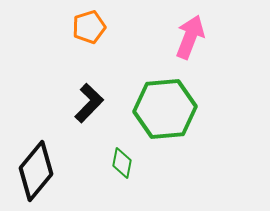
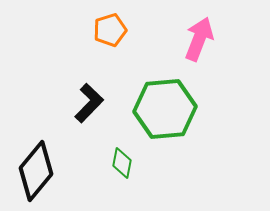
orange pentagon: moved 21 px right, 3 px down
pink arrow: moved 9 px right, 2 px down
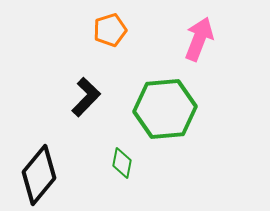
black L-shape: moved 3 px left, 6 px up
black diamond: moved 3 px right, 4 px down
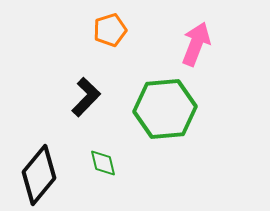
pink arrow: moved 3 px left, 5 px down
green diamond: moved 19 px left; rotated 24 degrees counterclockwise
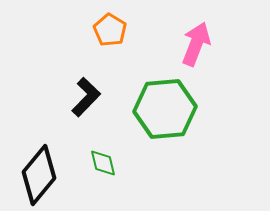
orange pentagon: rotated 24 degrees counterclockwise
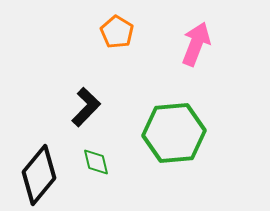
orange pentagon: moved 7 px right, 2 px down
black L-shape: moved 10 px down
green hexagon: moved 9 px right, 24 px down
green diamond: moved 7 px left, 1 px up
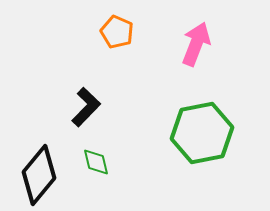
orange pentagon: rotated 8 degrees counterclockwise
green hexagon: moved 28 px right; rotated 6 degrees counterclockwise
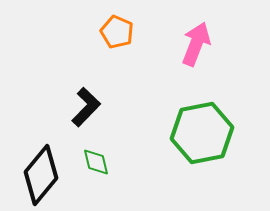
black diamond: moved 2 px right
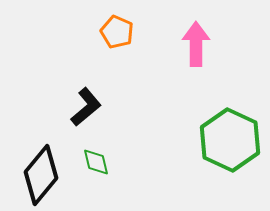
pink arrow: rotated 21 degrees counterclockwise
black L-shape: rotated 6 degrees clockwise
green hexagon: moved 28 px right, 7 px down; rotated 24 degrees counterclockwise
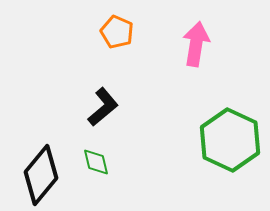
pink arrow: rotated 9 degrees clockwise
black L-shape: moved 17 px right
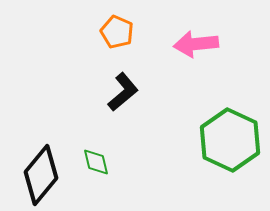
pink arrow: rotated 105 degrees counterclockwise
black L-shape: moved 20 px right, 15 px up
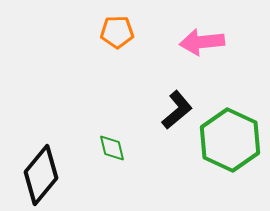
orange pentagon: rotated 24 degrees counterclockwise
pink arrow: moved 6 px right, 2 px up
black L-shape: moved 54 px right, 18 px down
green diamond: moved 16 px right, 14 px up
